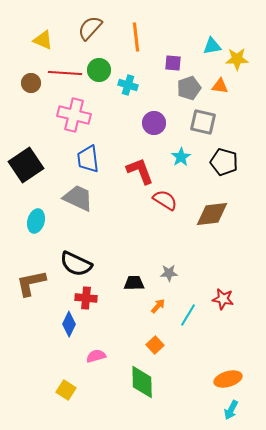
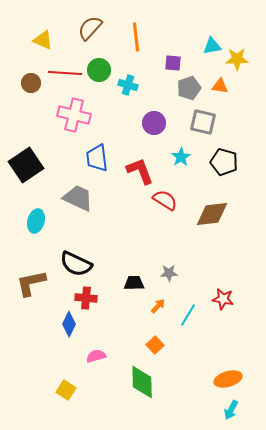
blue trapezoid: moved 9 px right, 1 px up
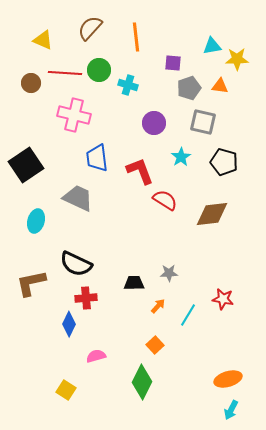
red cross: rotated 10 degrees counterclockwise
green diamond: rotated 28 degrees clockwise
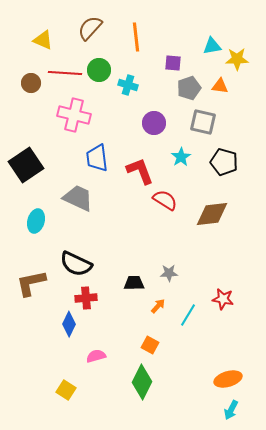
orange square: moved 5 px left; rotated 18 degrees counterclockwise
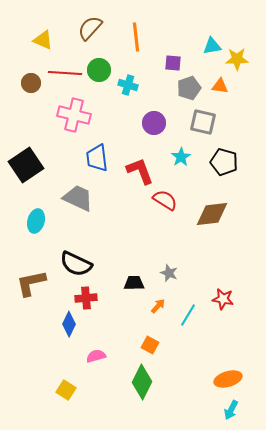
gray star: rotated 24 degrees clockwise
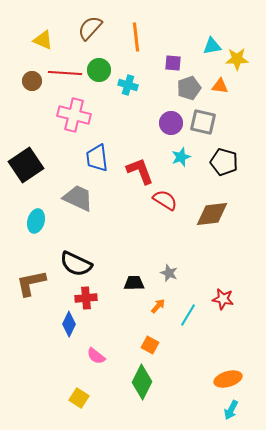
brown circle: moved 1 px right, 2 px up
purple circle: moved 17 px right
cyan star: rotated 12 degrees clockwise
pink semicircle: rotated 126 degrees counterclockwise
yellow square: moved 13 px right, 8 px down
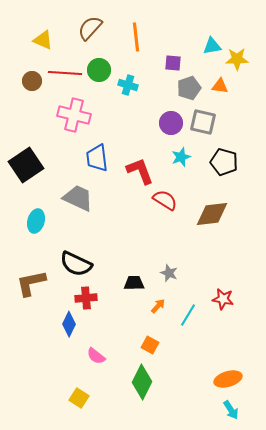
cyan arrow: rotated 60 degrees counterclockwise
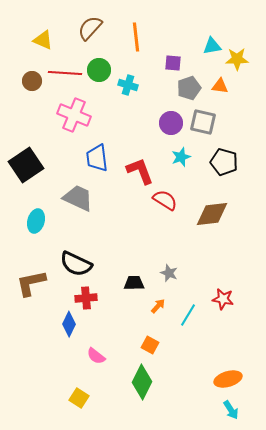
pink cross: rotated 8 degrees clockwise
